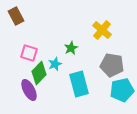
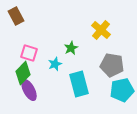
yellow cross: moved 1 px left
green diamond: moved 16 px left
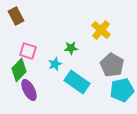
green star: rotated 24 degrees clockwise
pink square: moved 1 px left, 2 px up
gray pentagon: rotated 20 degrees clockwise
green diamond: moved 4 px left, 3 px up
cyan rectangle: moved 2 px left, 2 px up; rotated 40 degrees counterclockwise
